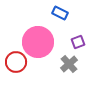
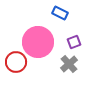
purple square: moved 4 px left
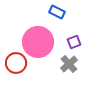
blue rectangle: moved 3 px left, 1 px up
red circle: moved 1 px down
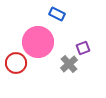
blue rectangle: moved 2 px down
purple square: moved 9 px right, 6 px down
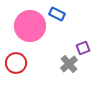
pink circle: moved 8 px left, 16 px up
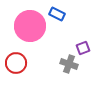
gray cross: rotated 30 degrees counterclockwise
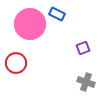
pink circle: moved 2 px up
gray cross: moved 17 px right, 18 px down
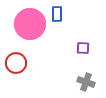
blue rectangle: rotated 63 degrees clockwise
purple square: rotated 24 degrees clockwise
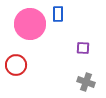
blue rectangle: moved 1 px right
red circle: moved 2 px down
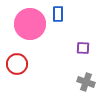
red circle: moved 1 px right, 1 px up
